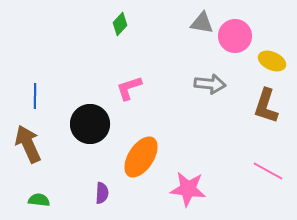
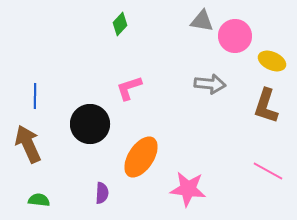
gray triangle: moved 2 px up
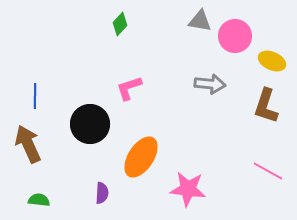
gray triangle: moved 2 px left
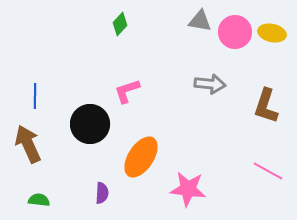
pink circle: moved 4 px up
yellow ellipse: moved 28 px up; rotated 12 degrees counterclockwise
pink L-shape: moved 2 px left, 3 px down
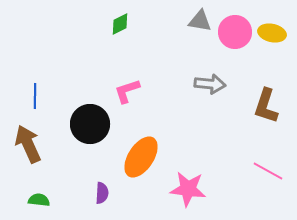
green diamond: rotated 20 degrees clockwise
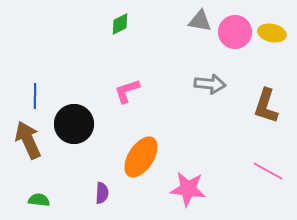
black circle: moved 16 px left
brown arrow: moved 4 px up
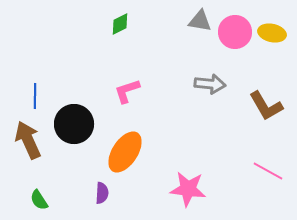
brown L-shape: rotated 48 degrees counterclockwise
orange ellipse: moved 16 px left, 5 px up
green semicircle: rotated 130 degrees counterclockwise
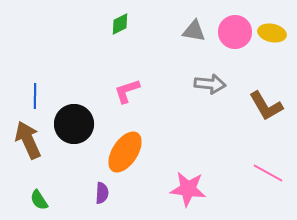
gray triangle: moved 6 px left, 10 px down
pink line: moved 2 px down
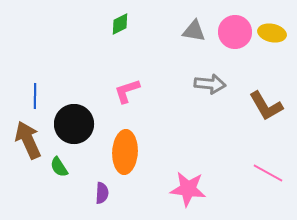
orange ellipse: rotated 30 degrees counterclockwise
green semicircle: moved 20 px right, 33 px up
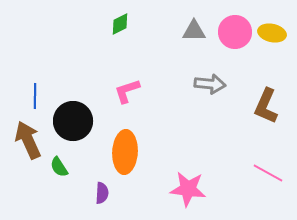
gray triangle: rotated 10 degrees counterclockwise
brown L-shape: rotated 54 degrees clockwise
black circle: moved 1 px left, 3 px up
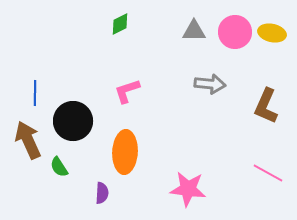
blue line: moved 3 px up
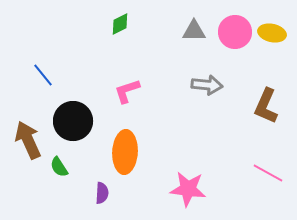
gray arrow: moved 3 px left, 1 px down
blue line: moved 8 px right, 18 px up; rotated 40 degrees counterclockwise
